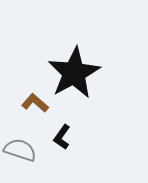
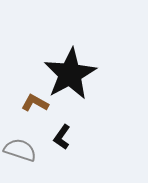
black star: moved 4 px left, 1 px down
brown L-shape: rotated 12 degrees counterclockwise
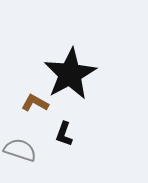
black L-shape: moved 2 px right, 3 px up; rotated 15 degrees counterclockwise
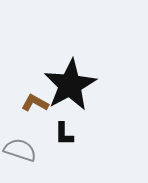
black star: moved 11 px down
black L-shape: rotated 20 degrees counterclockwise
